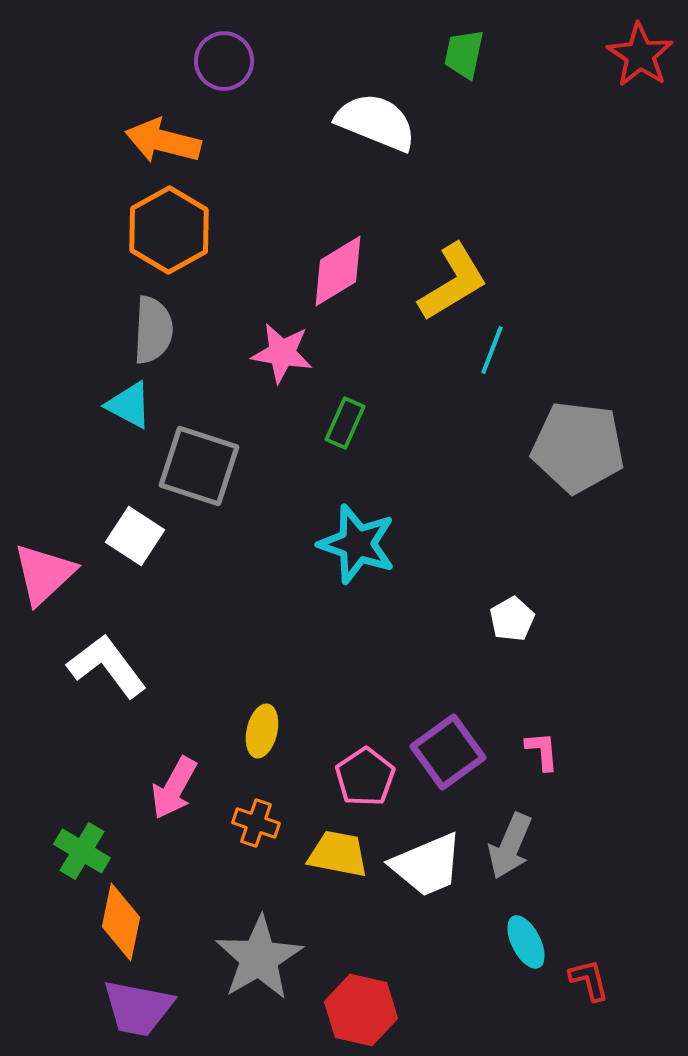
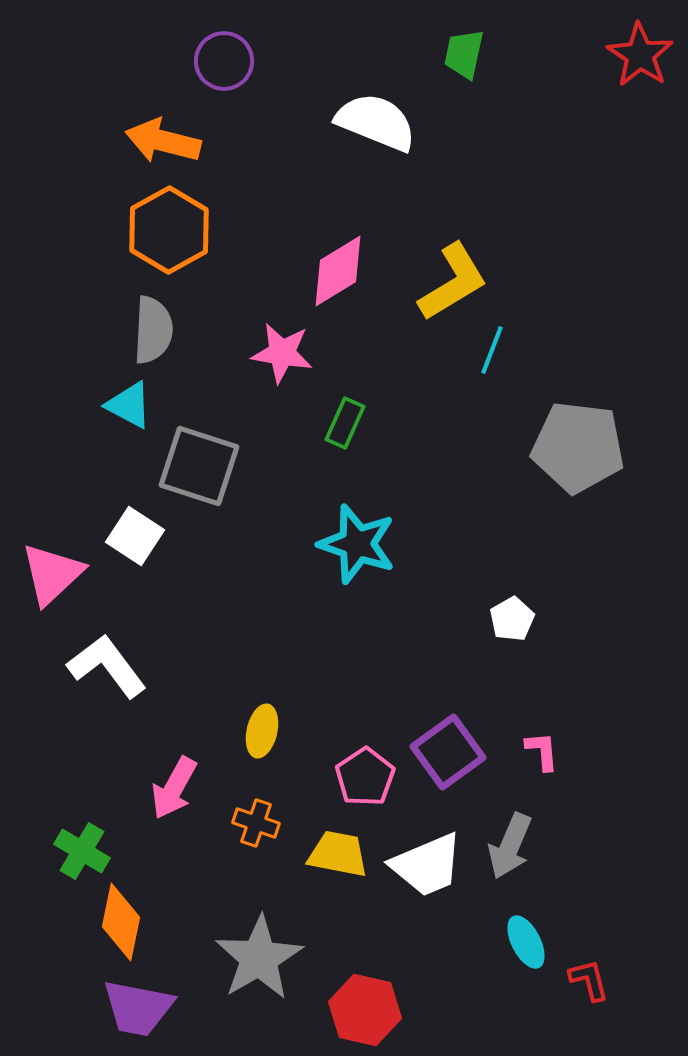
pink triangle: moved 8 px right
red hexagon: moved 4 px right
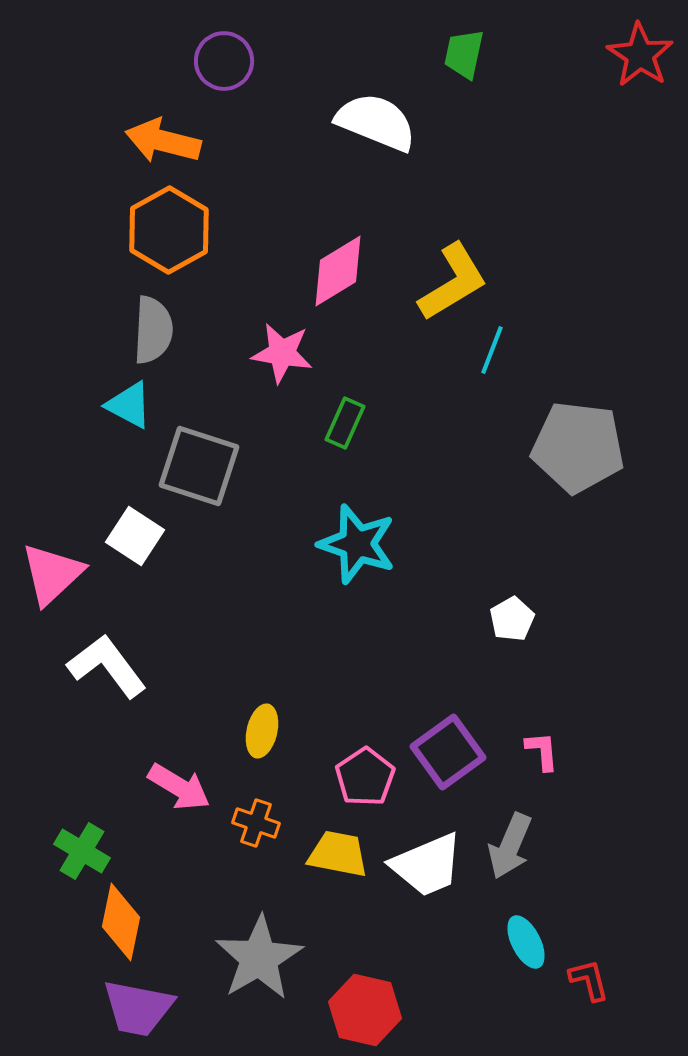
pink arrow: moved 5 px right, 1 px up; rotated 88 degrees counterclockwise
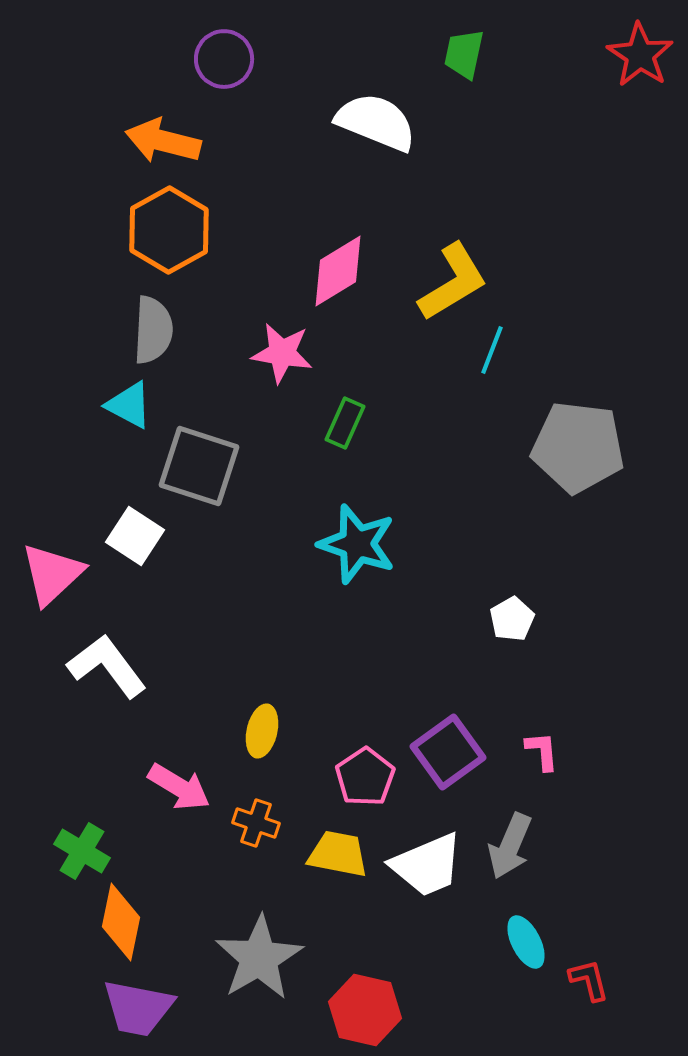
purple circle: moved 2 px up
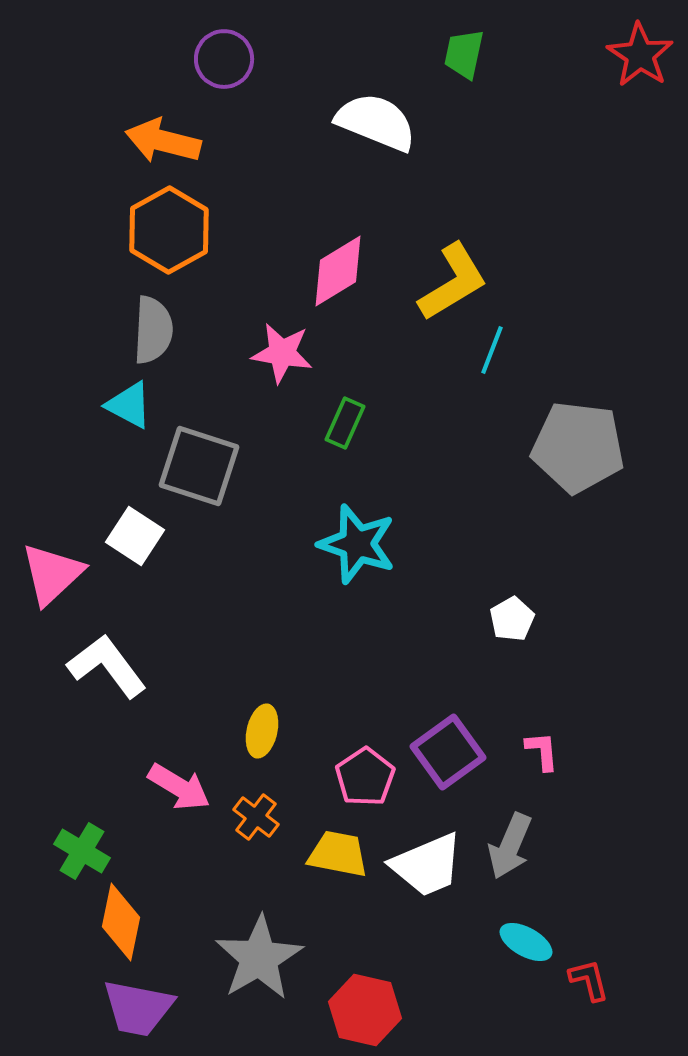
orange cross: moved 6 px up; rotated 18 degrees clockwise
cyan ellipse: rotated 34 degrees counterclockwise
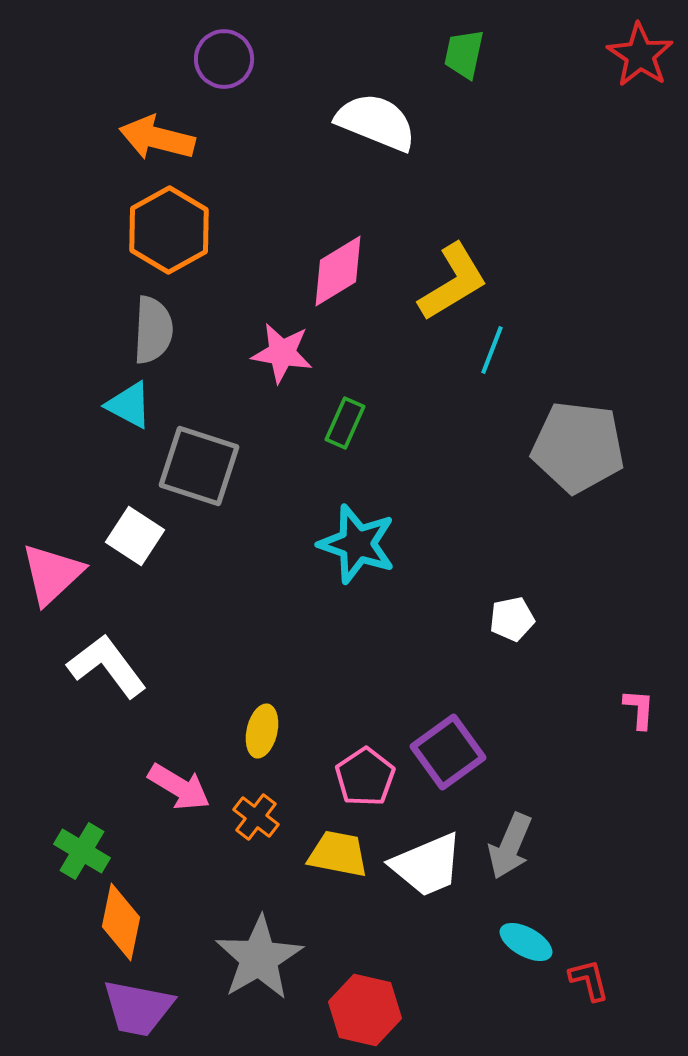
orange arrow: moved 6 px left, 3 px up
white pentagon: rotated 18 degrees clockwise
pink L-shape: moved 97 px right, 42 px up; rotated 9 degrees clockwise
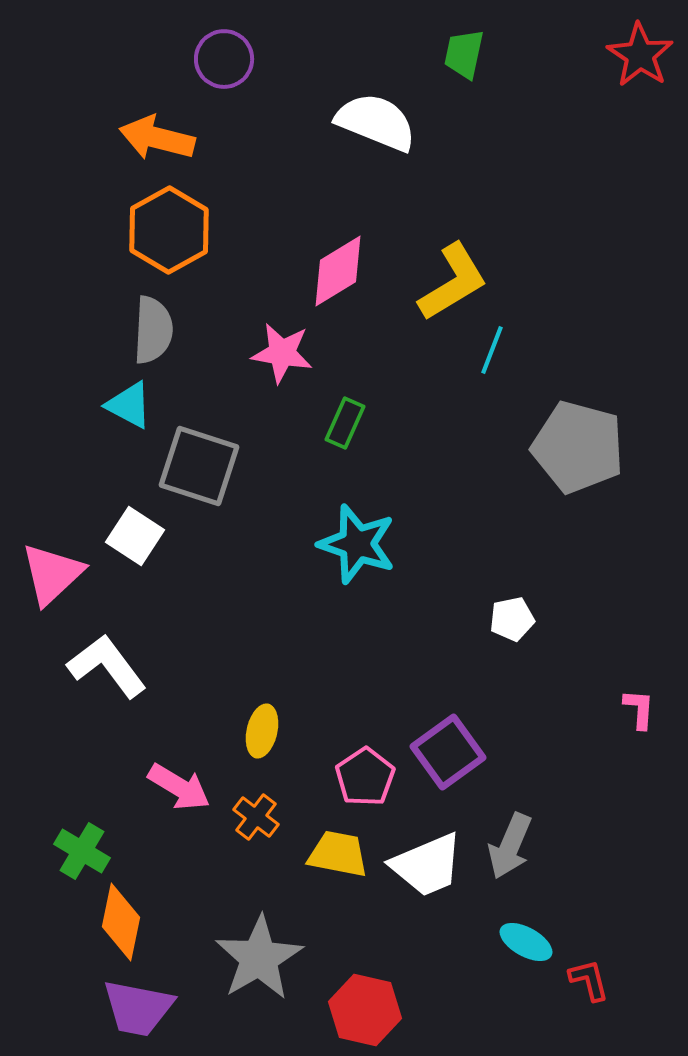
gray pentagon: rotated 8 degrees clockwise
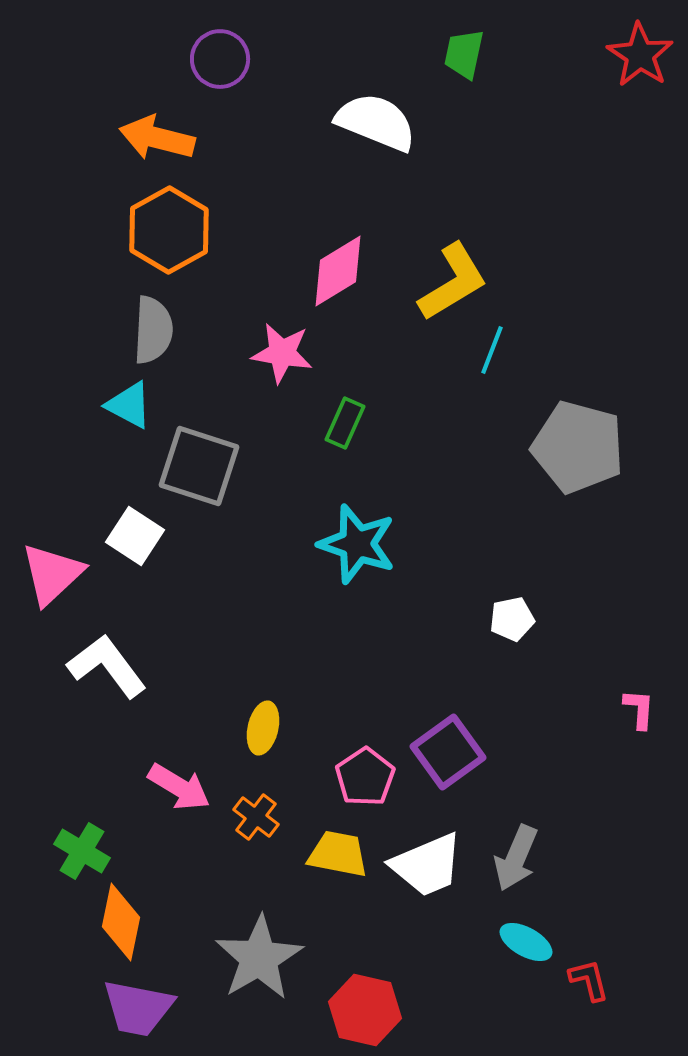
purple circle: moved 4 px left
yellow ellipse: moved 1 px right, 3 px up
gray arrow: moved 6 px right, 12 px down
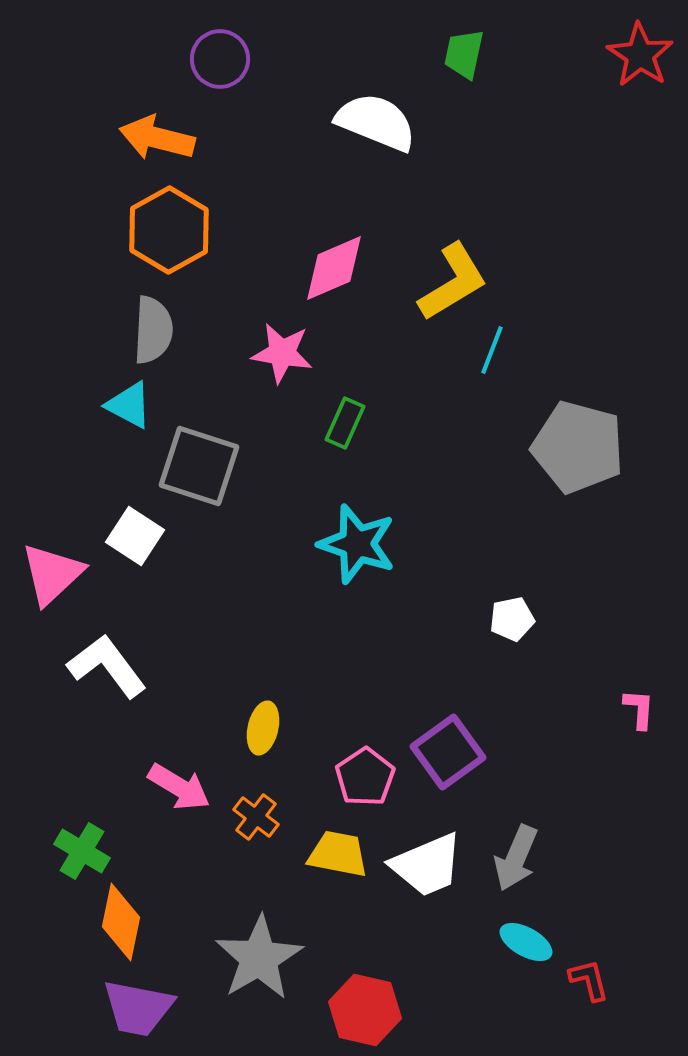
pink diamond: moved 4 px left, 3 px up; rotated 8 degrees clockwise
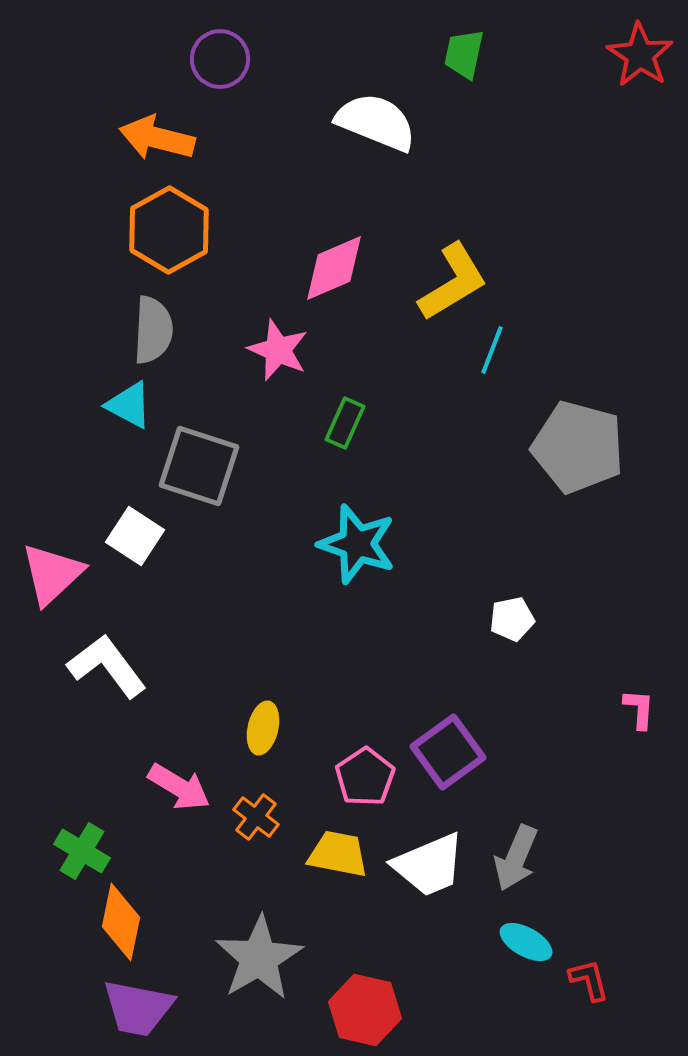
pink star: moved 4 px left, 3 px up; rotated 14 degrees clockwise
white trapezoid: moved 2 px right
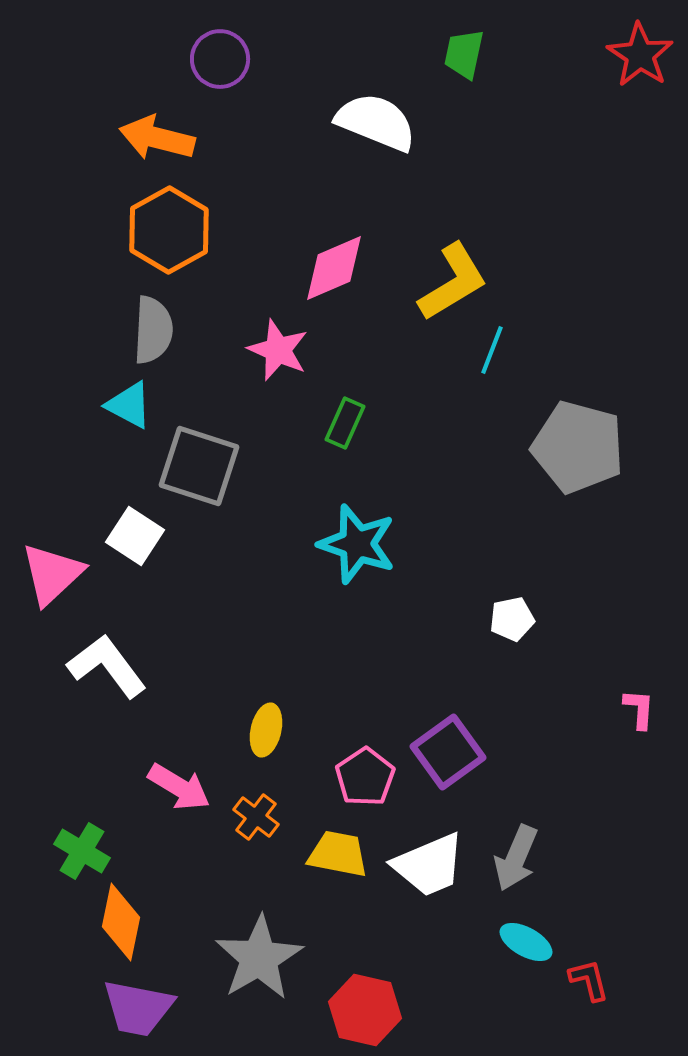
yellow ellipse: moved 3 px right, 2 px down
